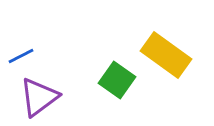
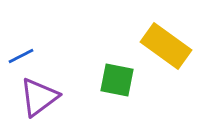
yellow rectangle: moved 9 px up
green square: rotated 24 degrees counterclockwise
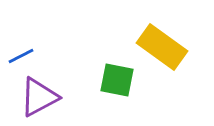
yellow rectangle: moved 4 px left, 1 px down
purple triangle: rotated 9 degrees clockwise
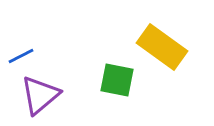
purple triangle: moved 1 px right, 2 px up; rotated 12 degrees counterclockwise
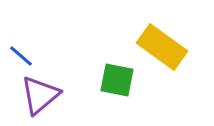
blue line: rotated 68 degrees clockwise
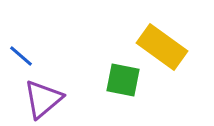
green square: moved 6 px right
purple triangle: moved 3 px right, 4 px down
